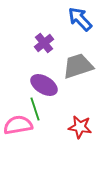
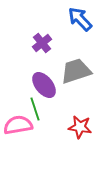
purple cross: moved 2 px left
gray trapezoid: moved 2 px left, 5 px down
purple ellipse: rotated 20 degrees clockwise
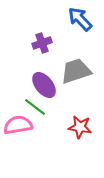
purple cross: rotated 18 degrees clockwise
green line: moved 2 px up; rotated 35 degrees counterclockwise
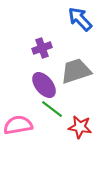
purple cross: moved 5 px down
green line: moved 17 px right, 2 px down
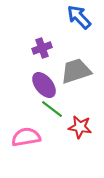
blue arrow: moved 1 px left, 2 px up
pink semicircle: moved 8 px right, 12 px down
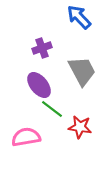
gray trapezoid: moved 6 px right; rotated 80 degrees clockwise
purple ellipse: moved 5 px left
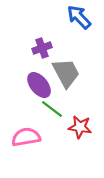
gray trapezoid: moved 16 px left, 2 px down
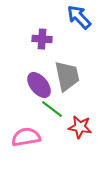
purple cross: moved 9 px up; rotated 24 degrees clockwise
gray trapezoid: moved 1 px right, 3 px down; rotated 16 degrees clockwise
